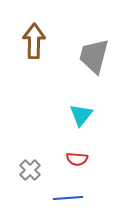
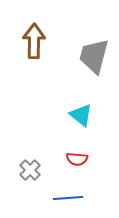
cyan triangle: rotated 30 degrees counterclockwise
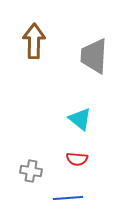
gray trapezoid: rotated 12 degrees counterclockwise
cyan triangle: moved 1 px left, 4 px down
gray cross: moved 1 px right, 1 px down; rotated 35 degrees counterclockwise
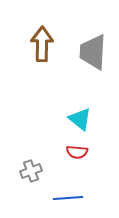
brown arrow: moved 8 px right, 3 px down
gray trapezoid: moved 1 px left, 4 px up
red semicircle: moved 7 px up
gray cross: rotated 30 degrees counterclockwise
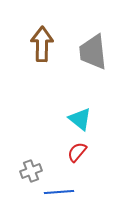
gray trapezoid: rotated 9 degrees counterclockwise
red semicircle: rotated 125 degrees clockwise
blue line: moved 9 px left, 6 px up
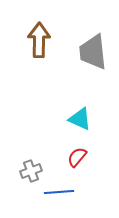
brown arrow: moved 3 px left, 4 px up
cyan triangle: rotated 15 degrees counterclockwise
red semicircle: moved 5 px down
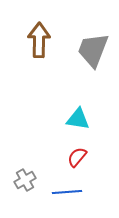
gray trapezoid: moved 2 px up; rotated 27 degrees clockwise
cyan triangle: moved 2 px left; rotated 15 degrees counterclockwise
gray cross: moved 6 px left, 9 px down; rotated 10 degrees counterclockwise
blue line: moved 8 px right
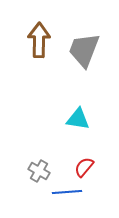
gray trapezoid: moved 9 px left
red semicircle: moved 7 px right, 10 px down
gray cross: moved 14 px right, 9 px up; rotated 30 degrees counterclockwise
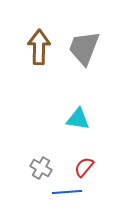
brown arrow: moved 7 px down
gray trapezoid: moved 2 px up
gray cross: moved 2 px right, 3 px up
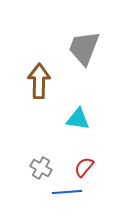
brown arrow: moved 34 px down
